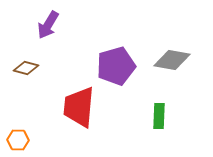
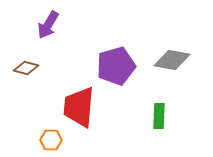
orange hexagon: moved 33 px right
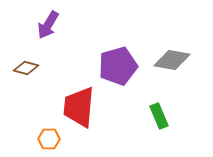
purple pentagon: moved 2 px right
green rectangle: rotated 25 degrees counterclockwise
orange hexagon: moved 2 px left, 1 px up
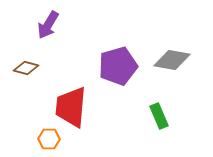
red trapezoid: moved 8 px left
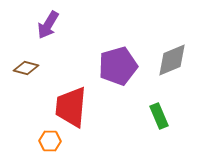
gray diamond: rotated 33 degrees counterclockwise
orange hexagon: moved 1 px right, 2 px down
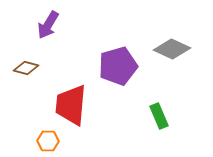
gray diamond: moved 11 px up; rotated 48 degrees clockwise
red trapezoid: moved 2 px up
orange hexagon: moved 2 px left
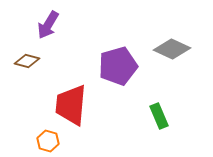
brown diamond: moved 1 px right, 7 px up
orange hexagon: rotated 15 degrees clockwise
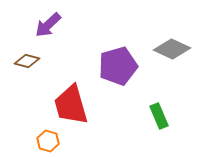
purple arrow: rotated 16 degrees clockwise
red trapezoid: rotated 21 degrees counterclockwise
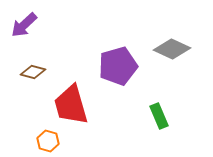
purple arrow: moved 24 px left
brown diamond: moved 6 px right, 11 px down
